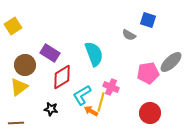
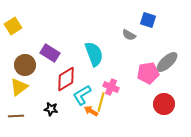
gray ellipse: moved 4 px left
red diamond: moved 4 px right, 2 px down
red circle: moved 14 px right, 9 px up
brown line: moved 7 px up
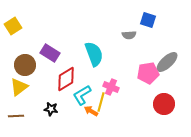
gray semicircle: rotated 32 degrees counterclockwise
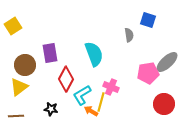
gray semicircle: rotated 96 degrees counterclockwise
purple rectangle: rotated 48 degrees clockwise
red diamond: rotated 30 degrees counterclockwise
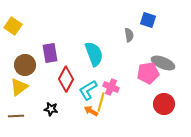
yellow square: rotated 24 degrees counterclockwise
gray ellipse: moved 4 px left, 1 px down; rotated 65 degrees clockwise
cyan L-shape: moved 6 px right, 5 px up
